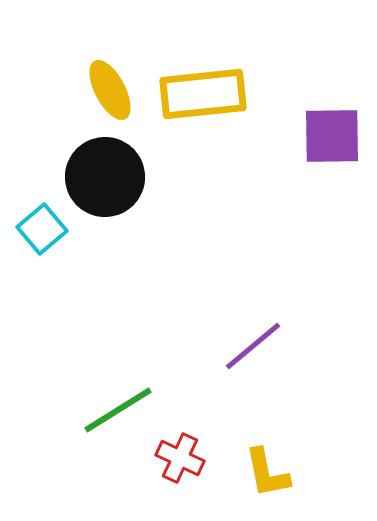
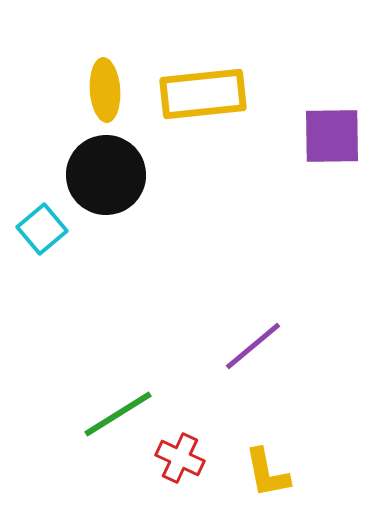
yellow ellipse: moved 5 px left; rotated 24 degrees clockwise
black circle: moved 1 px right, 2 px up
green line: moved 4 px down
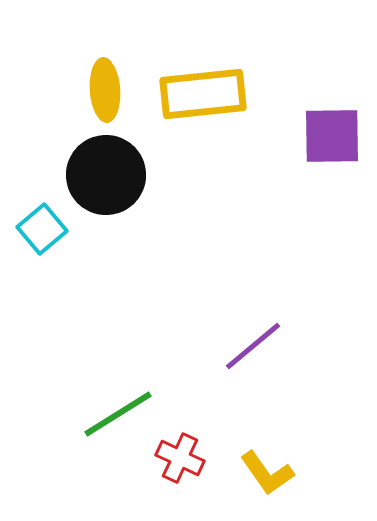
yellow L-shape: rotated 24 degrees counterclockwise
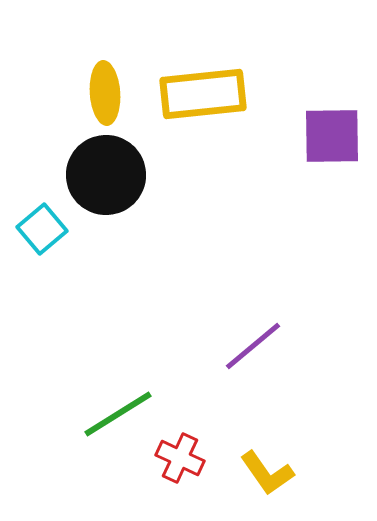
yellow ellipse: moved 3 px down
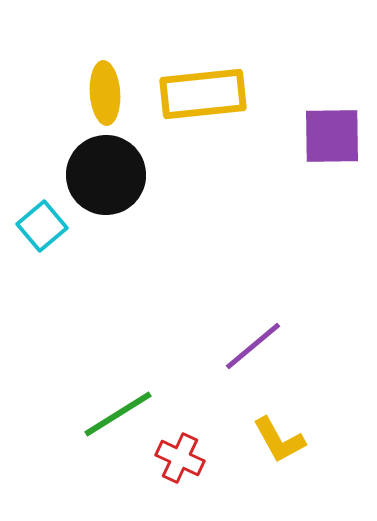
cyan square: moved 3 px up
yellow L-shape: moved 12 px right, 33 px up; rotated 6 degrees clockwise
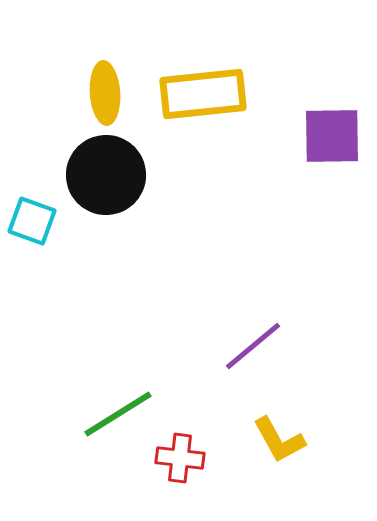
cyan square: moved 10 px left, 5 px up; rotated 30 degrees counterclockwise
red cross: rotated 18 degrees counterclockwise
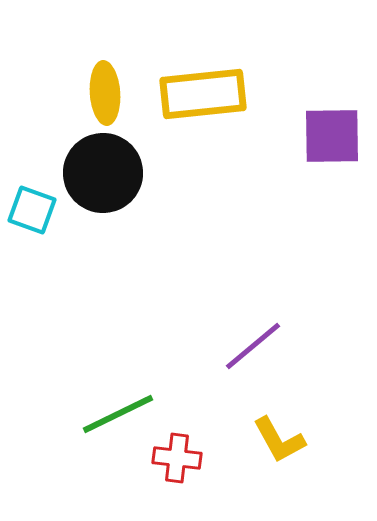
black circle: moved 3 px left, 2 px up
cyan square: moved 11 px up
green line: rotated 6 degrees clockwise
red cross: moved 3 px left
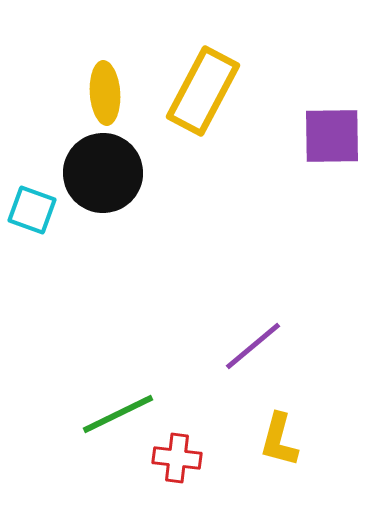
yellow rectangle: moved 3 px up; rotated 56 degrees counterclockwise
yellow L-shape: rotated 44 degrees clockwise
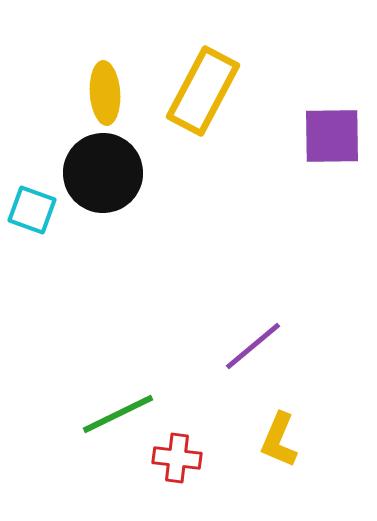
yellow L-shape: rotated 8 degrees clockwise
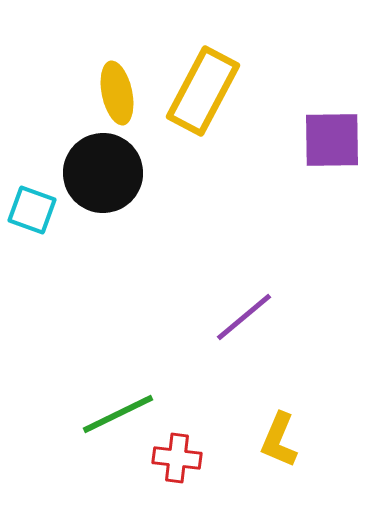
yellow ellipse: moved 12 px right; rotated 8 degrees counterclockwise
purple square: moved 4 px down
purple line: moved 9 px left, 29 px up
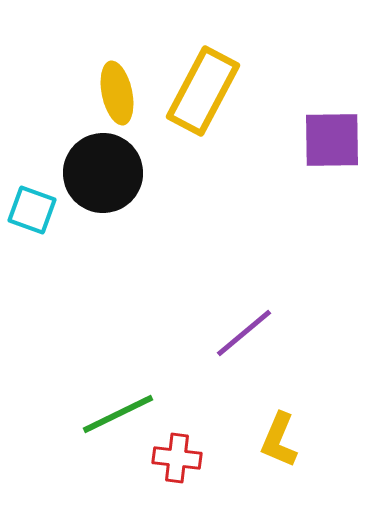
purple line: moved 16 px down
